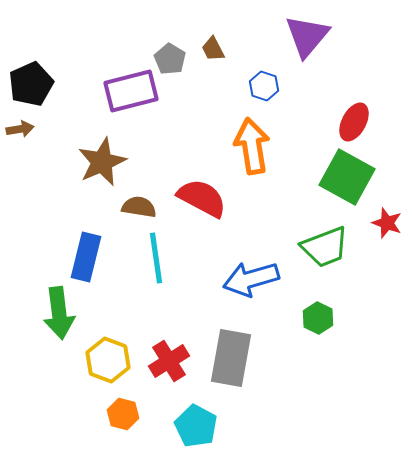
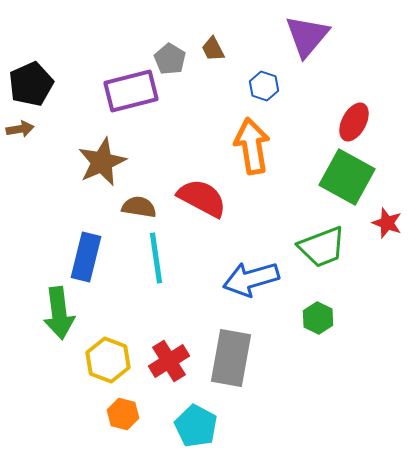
green trapezoid: moved 3 px left
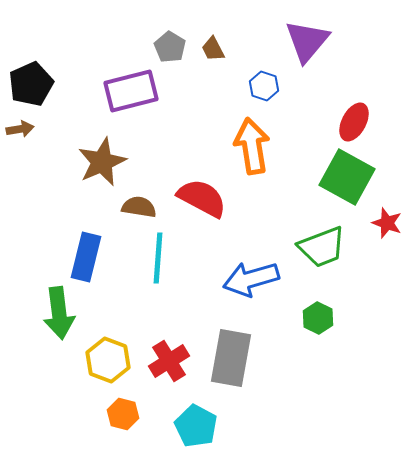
purple triangle: moved 5 px down
gray pentagon: moved 12 px up
cyan line: moved 2 px right; rotated 12 degrees clockwise
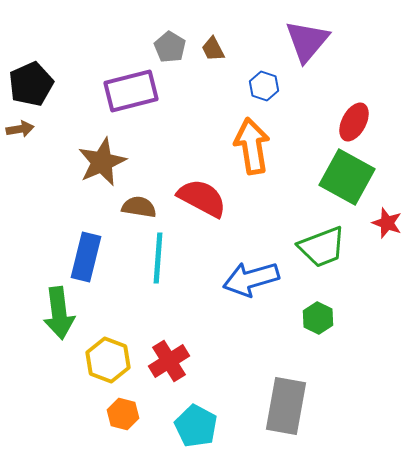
gray rectangle: moved 55 px right, 48 px down
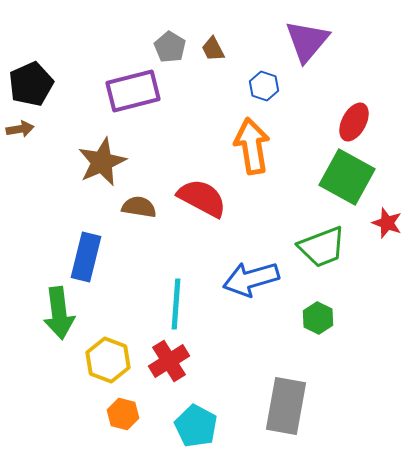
purple rectangle: moved 2 px right
cyan line: moved 18 px right, 46 px down
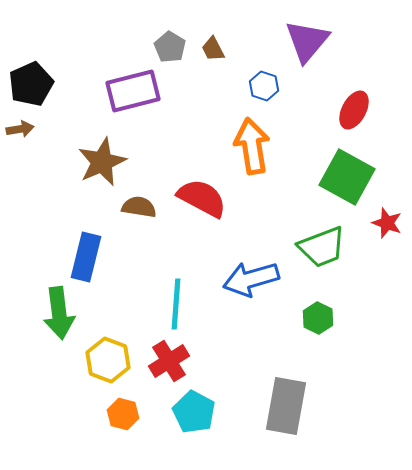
red ellipse: moved 12 px up
cyan pentagon: moved 2 px left, 14 px up
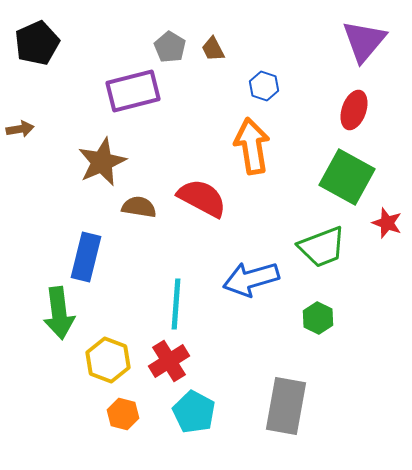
purple triangle: moved 57 px right
black pentagon: moved 6 px right, 41 px up
red ellipse: rotated 9 degrees counterclockwise
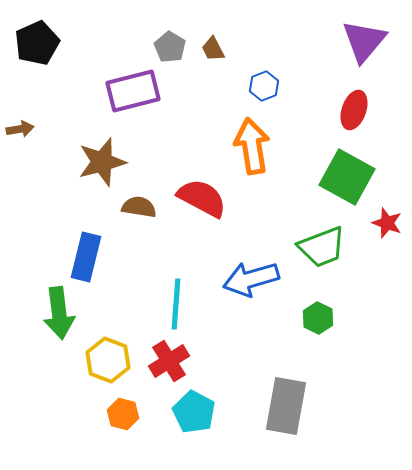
blue hexagon: rotated 20 degrees clockwise
brown star: rotated 9 degrees clockwise
